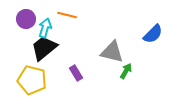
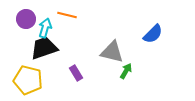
black trapezoid: rotated 20 degrees clockwise
yellow pentagon: moved 4 px left
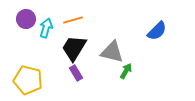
orange line: moved 6 px right, 5 px down; rotated 30 degrees counterclockwise
cyan arrow: moved 1 px right
blue semicircle: moved 4 px right, 3 px up
black trapezoid: moved 30 px right; rotated 40 degrees counterclockwise
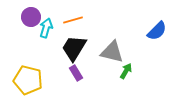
purple circle: moved 5 px right, 2 px up
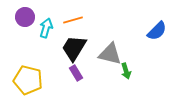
purple circle: moved 6 px left
gray triangle: moved 2 px left, 2 px down
green arrow: rotated 133 degrees clockwise
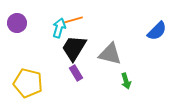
purple circle: moved 8 px left, 6 px down
cyan arrow: moved 13 px right
green arrow: moved 10 px down
yellow pentagon: moved 3 px down
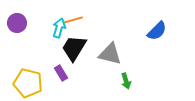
purple rectangle: moved 15 px left
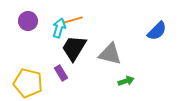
purple circle: moved 11 px right, 2 px up
green arrow: rotated 91 degrees counterclockwise
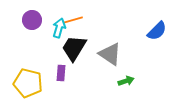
purple circle: moved 4 px right, 1 px up
gray triangle: rotated 20 degrees clockwise
purple rectangle: rotated 35 degrees clockwise
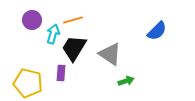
cyan arrow: moved 6 px left, 6 px down
